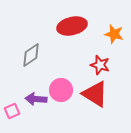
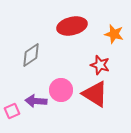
purple arrow: moved 2 px down
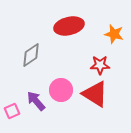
red ellipse: moved 3 px left
red star: rotated 18 degrees counterclockwise
purple arrow: rotated 45 degrees clockwise
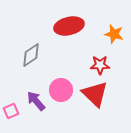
red triangle: rotated 12 degrees clockwise
pink square: moved 1 px left
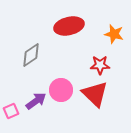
purple arrow: rotated 95 degrees clockwise
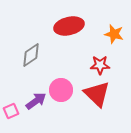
red triangle: moved 2 px right
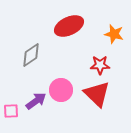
red ellipse: rotated 12 degrees counterclockwise
pink square: rotated 21 degrees clockwise
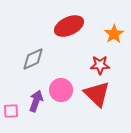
orange star: rotated 24 degrees clockwise
gray diamond: moved 2 px right, 4 px down; rotated 10 degrees clockwise
purple arrow: rotated 35 degrees counterclockwise
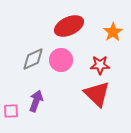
orange star: moved 1 px left, 2 px up
pink circle: moved 30 px up
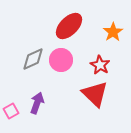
red ellipse: rotated 20 degrees counterclockwise
red star: rotated 30 degrees clockwise
red triangle: moved 2 px left
purple arrow: moved 1 px right, 2 px down
pink square: rotated 28 degrees counterclockwise
